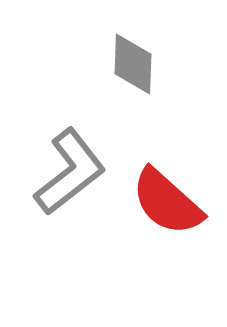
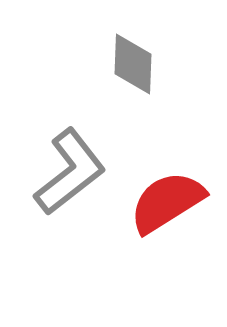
red semicircle: rotated 106 degrees clockwise
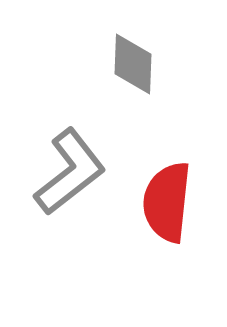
red semicircle: rotated 52 degrees counterclockwise
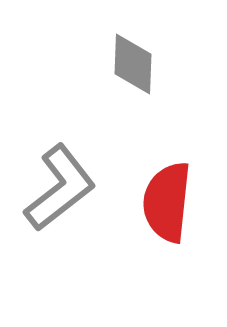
gray L-shape: moved 10 px left, 16 px down
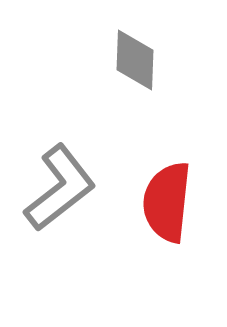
gray diamond: moved 2 px right, 4 px up
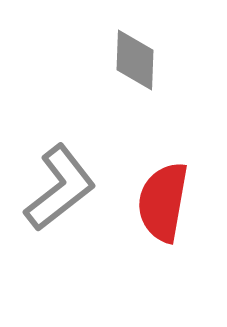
red semicircle: moved 4 px left; rotated 4 degrees clockwise
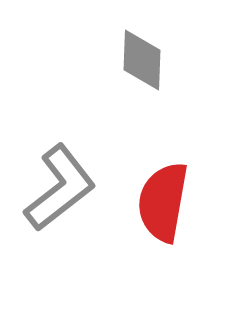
gray diamond: moved 7 px right
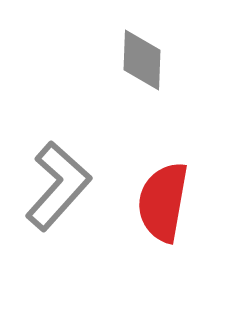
gray L-shape: moved 2 px left, 2 px up; rotated 10 degrees counterclockwise
